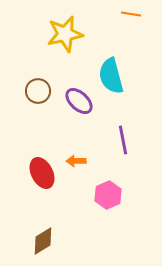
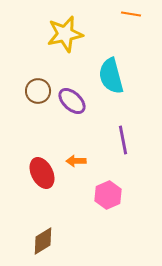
purple ellipse: moved 7 px left
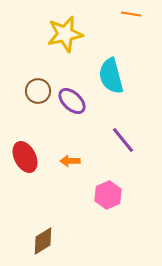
purple line: rotated 28 degrees counterclockwise
orange arrow: moved 6 px left
red ellipse: moved 17 px left, 16 px up
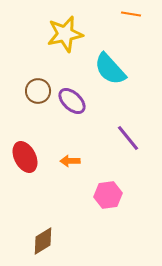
cyan semicircle: moved 1 px left, 7 px up; rotated 27 degrees counterclockwise
purple line: moved 5 px right, 2 px up
pink hexagon: rotated 16 degrees clockwise
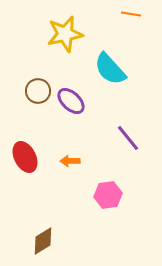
purple ellipse: moved 1 px left
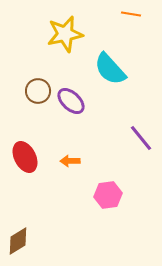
purple line: moved 13 px right
brown diamond: moved 25 px left
